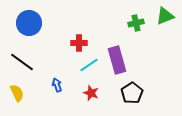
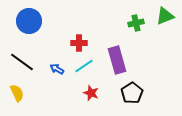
blue circle: moved 2 px up
cyan line: moved 5 px left, 1 px down
blue arrow: moved 16 px up; rotated 40 degrees counterclockwise
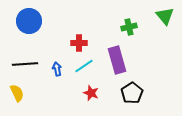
green triangle: rotated 48 degrees counterclockwise
green cross: moved 7 px left, 4 px down
black line: moved 3 px right, 2 px down; rotated 40 degrees counterclockwise
blue arrow: rotated 48 degrees clockwise
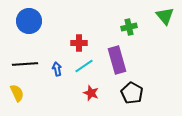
black pentagon: rotated 10 degrees counterclockwise
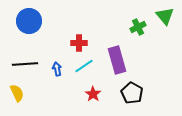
green cross: moved 9 px right; rotated 14 degrees counterclockwise
red star: moved 2 px right, 1 px down; rotated 14 degrees clockwise
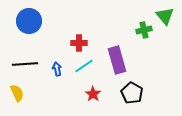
green cross: moved 6 px right, 3 px down; rotated 14 degrees clockwise
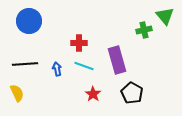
cyan line: rotated 54 degrees clockwise
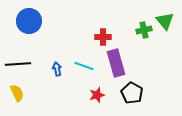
green triangle: moved 5 px down
red cross: moved 24 px right, 6 px up
purple rectangle: moved 1 px left, 3 px down
black line: moved 7 px left
red star: moved 4 px right, 1 px down; rotated 21 degrees clockwise
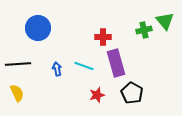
blue circle: moved 9 px right, 7 px down
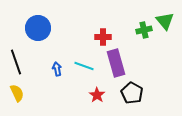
black line: moved 2 px left, 2 px up; rotated 75 degrees clockwise
red star: rotated 21 degrees counterclockwise
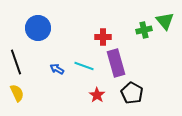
blue arrow: rotated 48 degrees counterclockwise
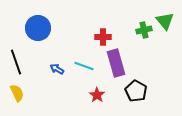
black pentagon: moved 4 px right, 2 px up
